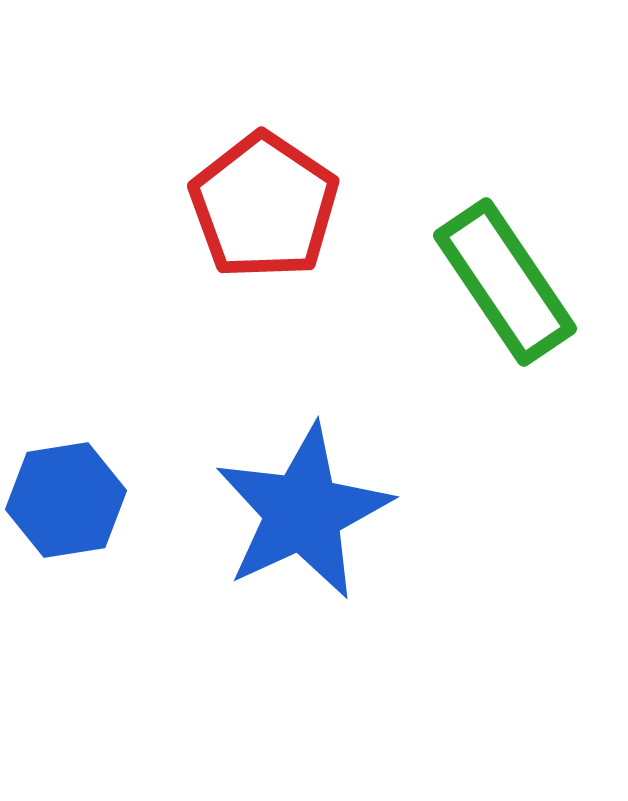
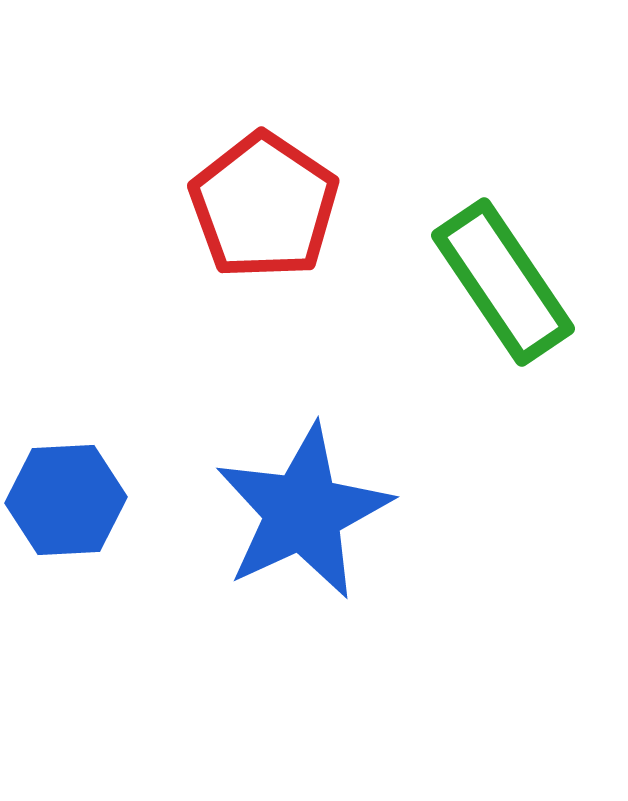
green rectangle: moved 2 px left
blue hexagon: rotated 6 degrees clockwise
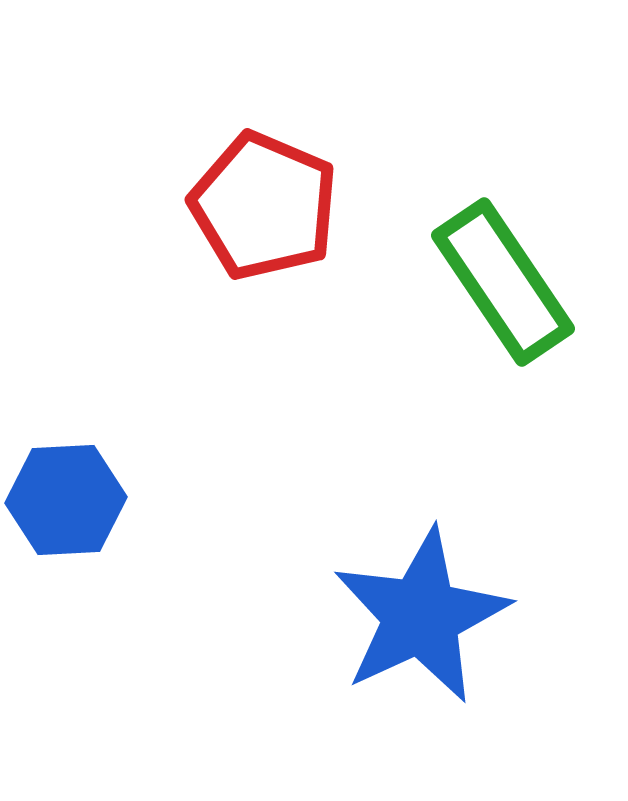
red pentagon: rotated 11 degrees counterclockwise
blue star: moved 118 px right, 104 px down
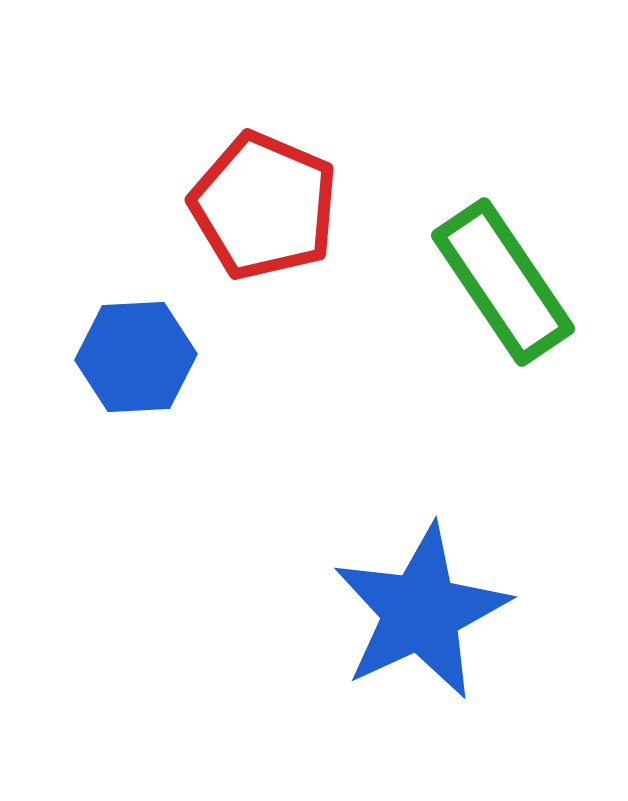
blue hexagon: moved 70 px right, 143 px up
blue star: moved 4 px up
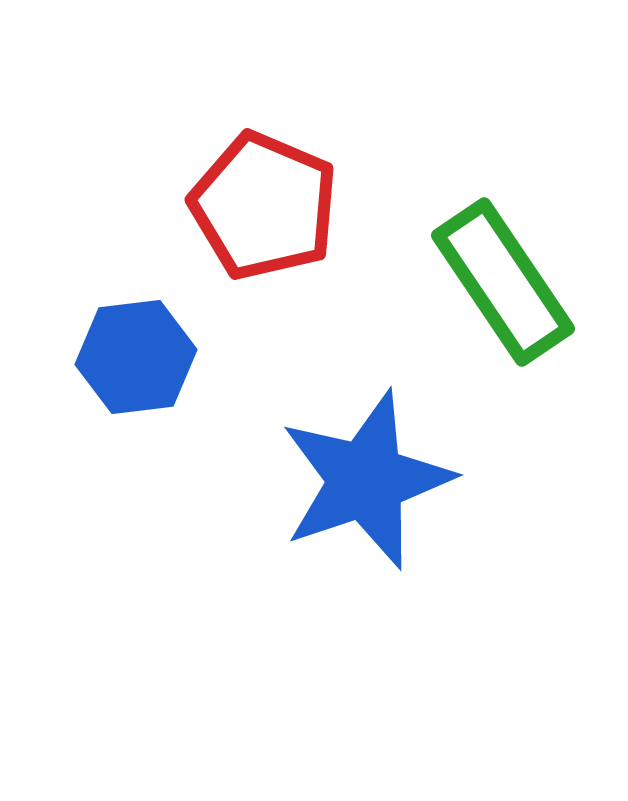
blue hexagon: rotated 4 degrees counterclockwise
blue star: moved 55 px left, 132 px up; rotated 6 degrees clockwise
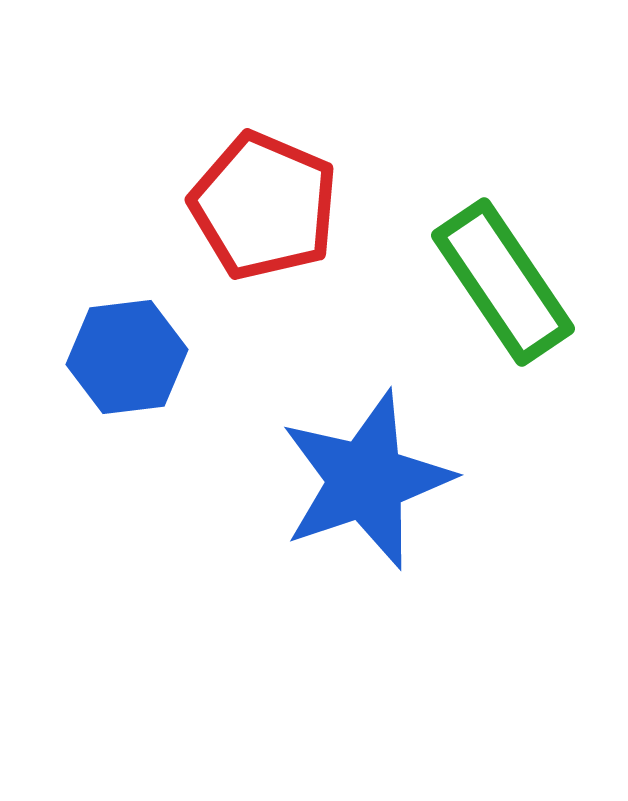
blue hexagon: moved 9 px left
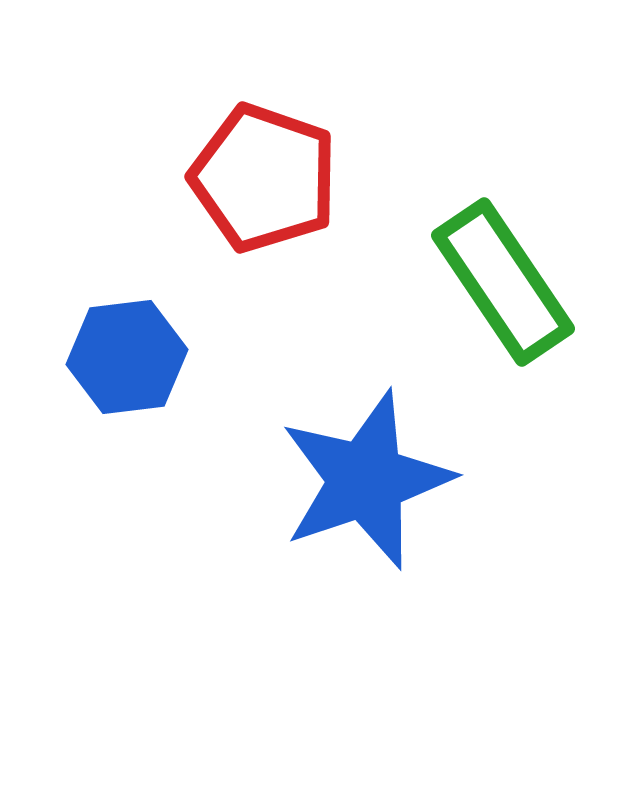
red pentagon: moved 28 px up; rotated 4 degrees counterclockwise
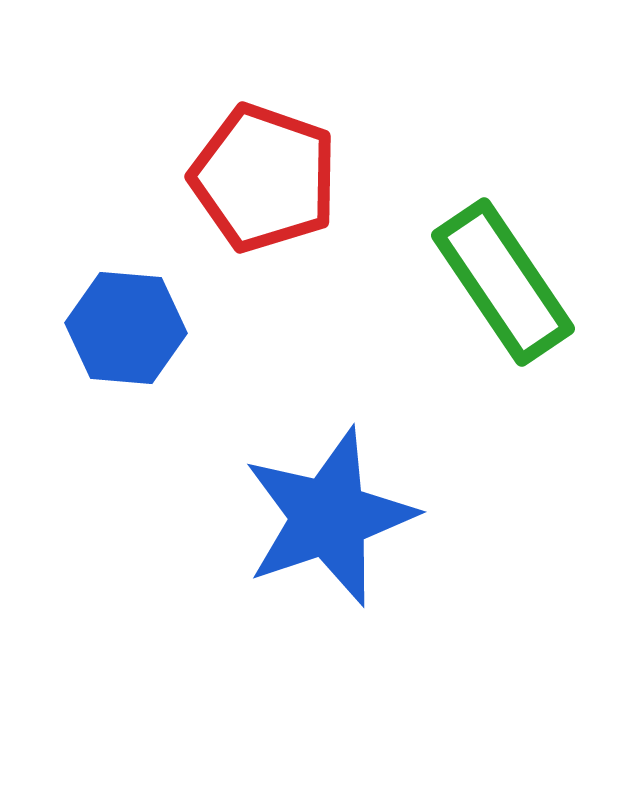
blue hexagon: moved 1 px left, 29 px up; rotated 12 degrees clockwise
blue star: moved 37 px left, 37 px down
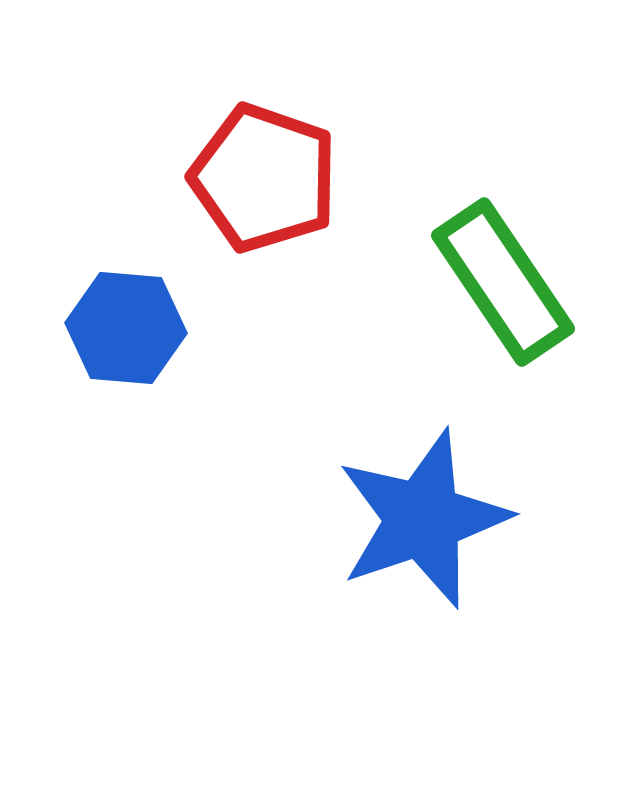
blue star: moved 94 px right, 2 px down
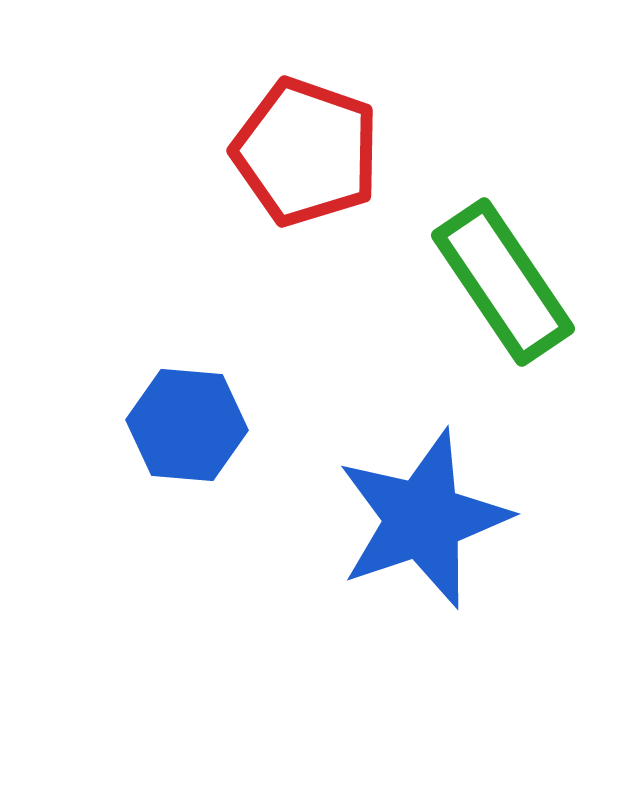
red pentagon: moved 42 px right, 26 px up
blue hexagon: moved 61 px right, 97 px down
